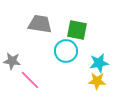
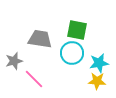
gray trapezoid: moved 15 px down
cyan circle: moved 6 px right, 2 px down
gray star: moved 2 px right; rotated 24 degrees counterclockwise
pink line: moved 4 px right, 1 px up
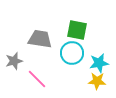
pink line: moved 3 px right
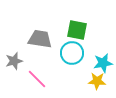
cyan star: moved 4 px right
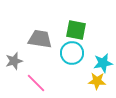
green square: moved 1 px left
pink line: moved 1 px left, 4 px down
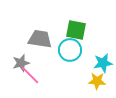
cyan circle: moved 2 px left, 3 px up
gray star: moved 7 px right, 2 px down
pink line: moved 6 px left, 8 px up
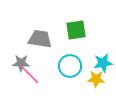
green square: rotated 20 degrees counterclockwise
cyan circle: moved 16 px down
gray star: rotated 18 degrees clockwise
yellow star: moved 1 px left, 2 px up
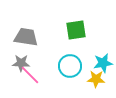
gray trapezoid: moved 14 px left, 2 px up
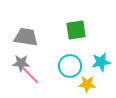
cyan star: moved 2 px left, 1 px up
yellow star: moved 9 px left, 5 px down
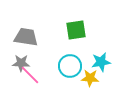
yellow star: moved 3 px right, 6 px up
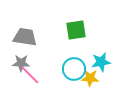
gray trapezoid: moved 1 px left
cyan circle: moved 4 px right, 3 px down
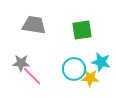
green square: moved 6 px right
gray trapezoid: moved 9 px right, 12 px up
cyan star: rotated 24 degrees clockwise
pink line: moved 2 px right, 1 px down
